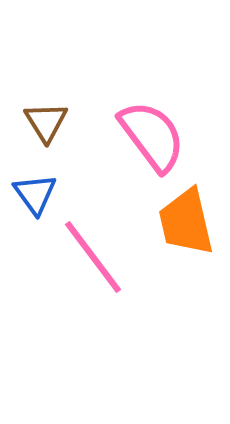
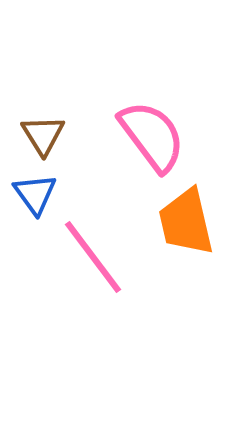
brown triangle: moved 3 px left, 13 px down
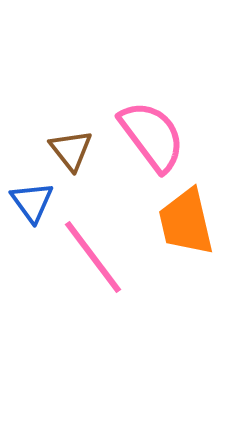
brown triangle: moved 28 px right, 15 px down; rotated 6 degrees counterclockwise
blue triangle: moved 3 px left, 8 px down
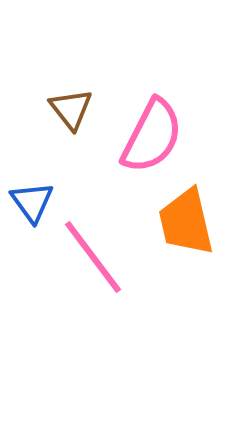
pink semicircle: rotated 64 degrees clockwise
brown triangle: moved 41 px up
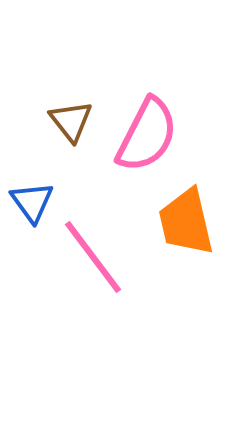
brown triangle: moved 12 px down
pink semicircle: moved 5 px left, 1 px up
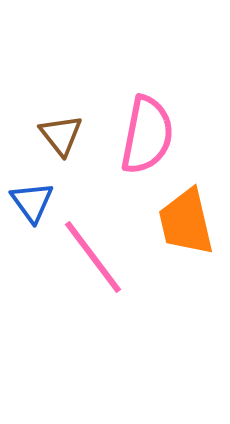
brown triangle: moved 10 px left, 14 px down
pink semicircle: rotated 16 degrees counterclockwise
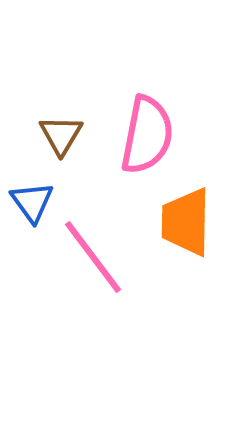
brown triangle: rotated 9 degrees clockwise
orange trapezoid: rotated 14 degrees clockwise
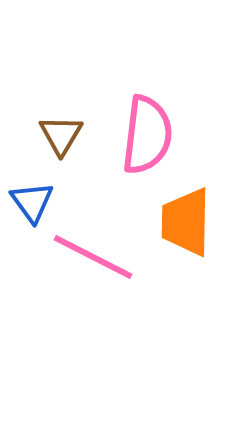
pink semicircle: rotated 4 degrees counterclockwise
pink line: rotated 26 degrees counterclockwise
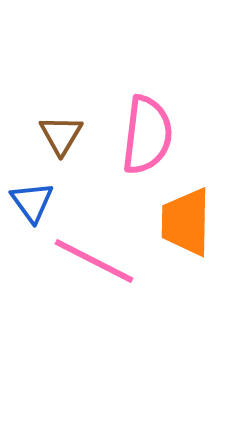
pink line: moved 1 px right, 4 px down
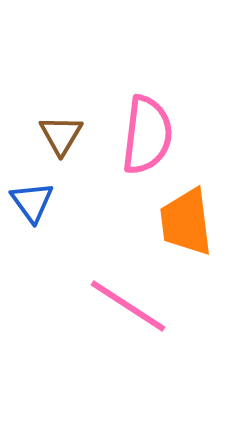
orange trapezoid: rotated 8 degrees counterclockwise
pink line: moved 34 px right, 45 px down; rotated 6 degrees clockwise
